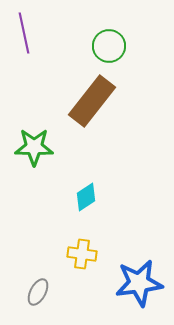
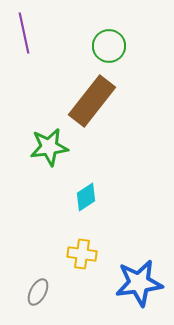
green star: moved 15 px right; rotated 9 degrees counterclockwise
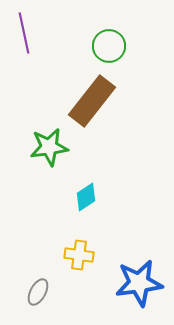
yellow cross: moved 3 px left, 1 px down
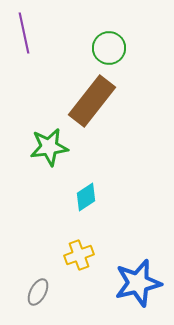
green circle: moved 2 px down
yellow cross: rotated 28 degrees counterclockwise
blue star: moved 1 px left; rotated 6 degrees counterclockwise
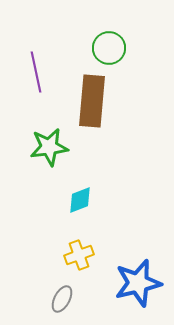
purple line: moved 12 px right, 39 px down
brown rectangle: rotated 33 degrees counterclockwise
cyan diamond: moved 6 px left, 3 px down; rotated 12 degrees clockwise
gray ellipse: moved 24 px right, 7 px down
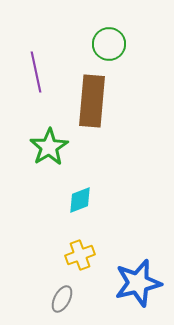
green circle: moved 4 px up
green star: rotated 24 degrees counterclockwise
yellow cross: moved 1 px right
